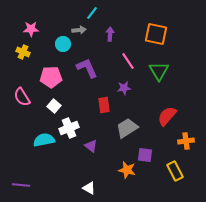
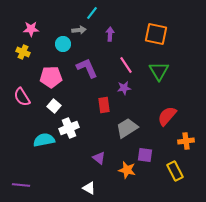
pink line: moved 2 px left, 4 px down
purple triangle: moved 8 px right, 12 px down
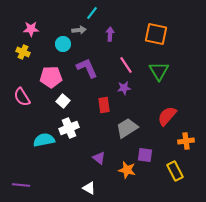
white square: moved 9 px right, 5 px up
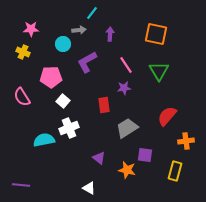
purple L-shape: moved 6 px up; rotated 95 degrees counterclockwise
yellow rectangle: rotated 42 degrees clockwise
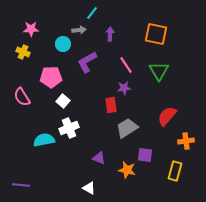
red rectangle: moved 7 px right
purple triangle: rotated 16 degrees counterclockwise
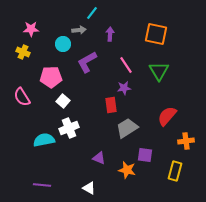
purple line: moved 21 px right
